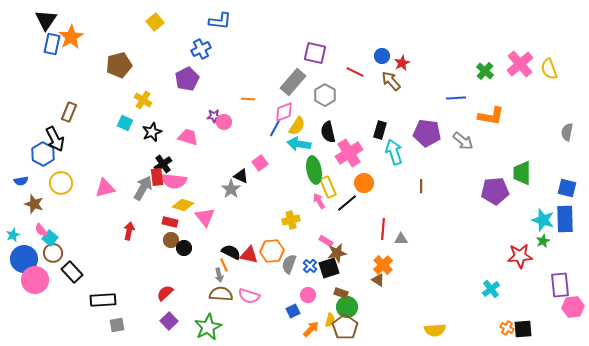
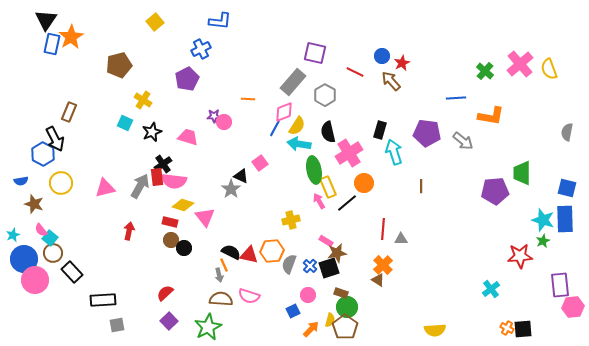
gray arrow at (143, 188): moved 3 px left, 2 px up
brown semicircle at (221, 294): moved 5 px down
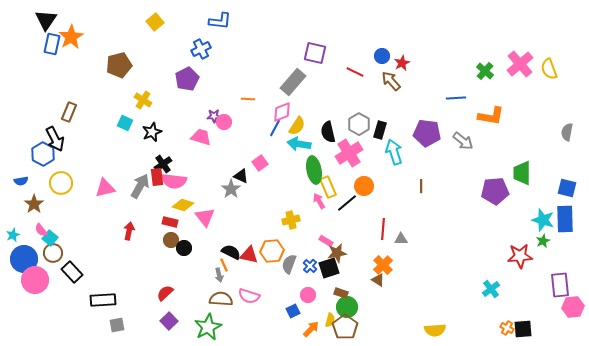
gray hexagon at (325, 95): moved 34 px right, 29 px down
pink diamond at (284, 112): moved 2 px left
pink trapezoid at (188, 137): moved 13 px right
orange circle at (364, 183): moved 3 px down
brown star at (34, 204): rotated 18 degrees clockwise
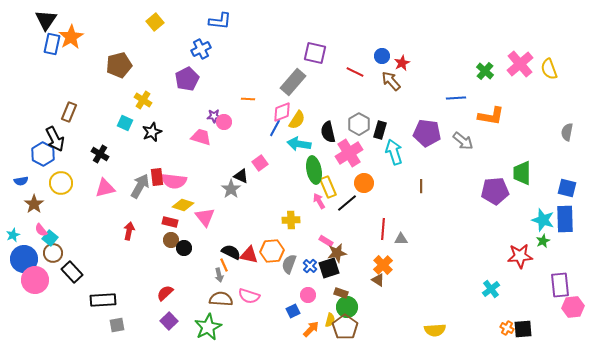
yellow semicircle at (297, 126): moved 6 px up
black cross at (163, 164): moved 63 px left, 10 px up; rotated 24 degrees counterclockwise
orange circle at (364, 186): moved 3 px up
yellow cross at (291, 220): rotated 12 degrees clockwise
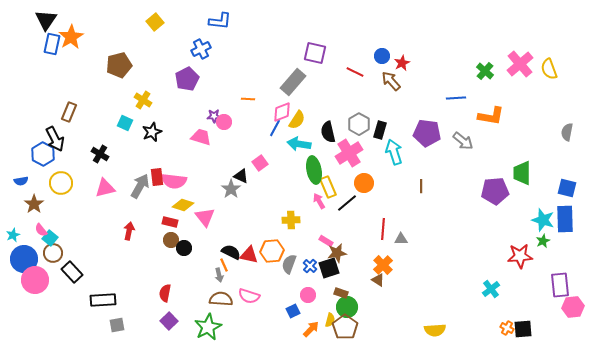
red semicircle at (165, 293): rotated 36 degrees counterclockwise
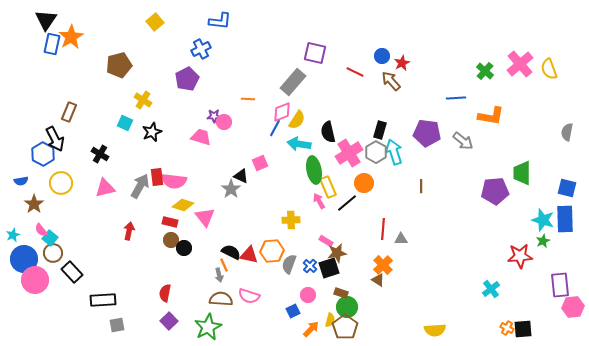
gray hexagon at (359, 124): moved 17 px right, 28 px down
pink square at (260, 163): rotated 14 degrees clockwise
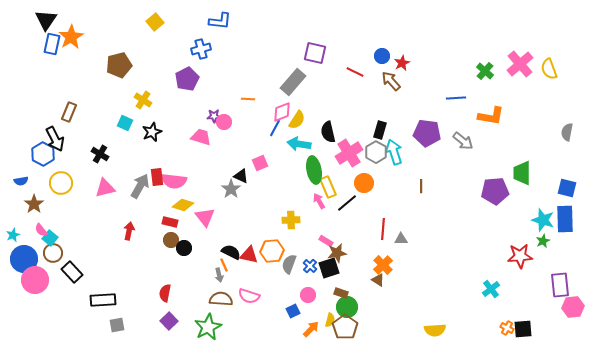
blue cross at (201, 49): rotated 12 degrees clockwise
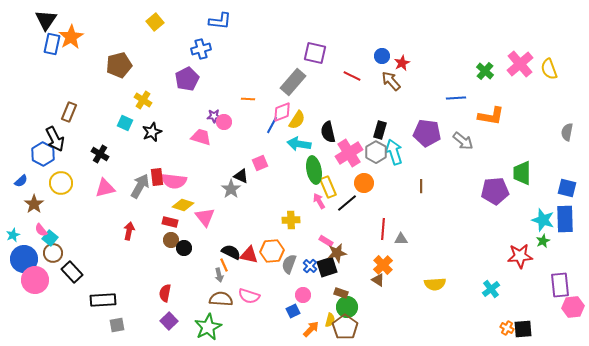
red line at (355, 72): moved 3 px left, 4 px down
blue line at (275, 128): moved 3 px left, 3 px up
blue semicircle at (21, 181): rotated 32 degrees counterclockwise
black square at (329, 268): moved 2 px left, 1 px up
pink circle at (308, 295): moved 5 px left
yellow semicircle at (435, 330): moved 46 px up
